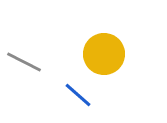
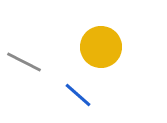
yellow circle: moved 3 px left, 7 px up
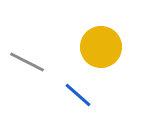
gray line: moved 3 px right
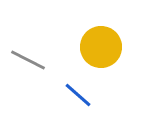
gray line: moved 1 px right, 2 px up
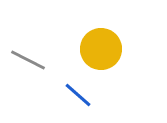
yellow circle: moved 2 px down
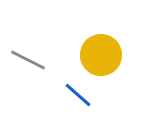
yellow circle: moved 6 px down
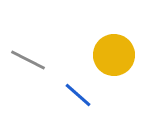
yellow circle: moved 13 px right
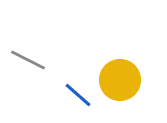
yellow circle: moved 6 px right, 25 px down
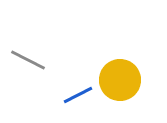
blue line: rotated 68 degrees counterclockwise
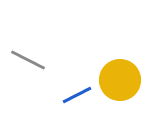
blue line: moved 1 px left
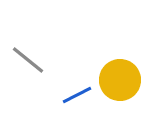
gray line: rotated 12 degrees clockwise
